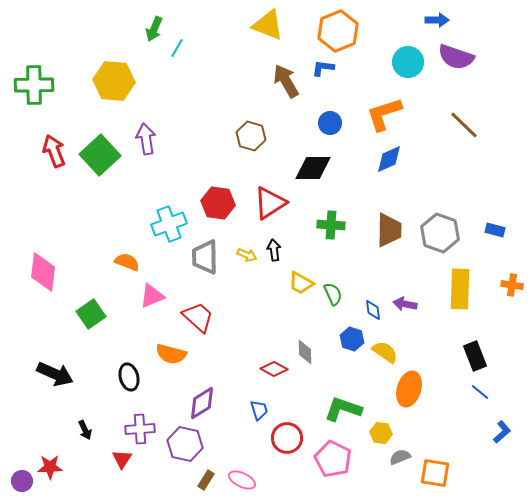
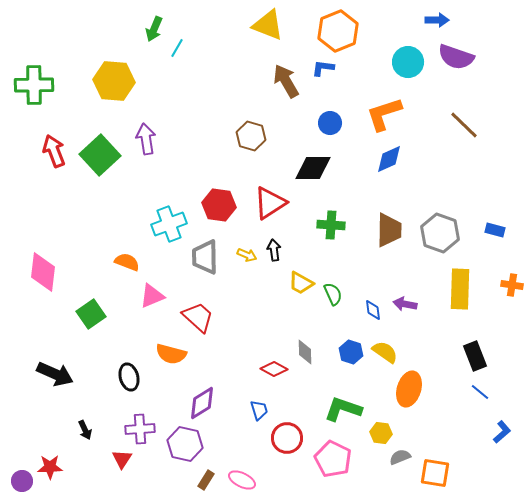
red hexagon at (218, 203): moved 1 px right, 2 px down
blue hexagon at (352, 339): moved 1 px left, 13 px down
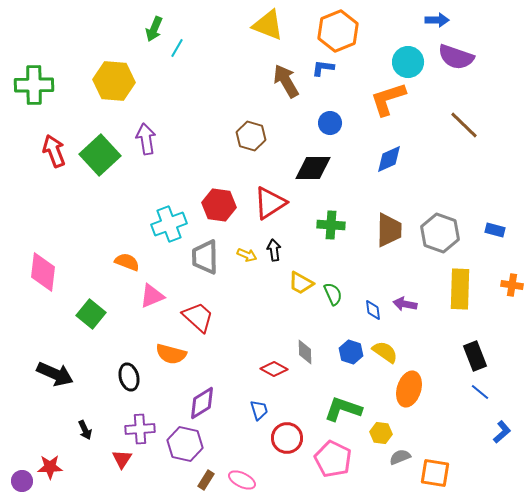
orange L-shape at (384, 114): moved 4 px right, 15 px up
green square at (91, 314): rotated 16 degrees counterclockwise
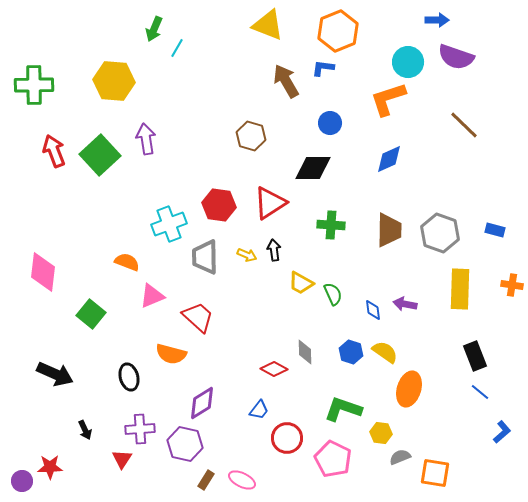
blue trapezoid at (259, 410): rotated 55 degrees clockwise
